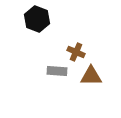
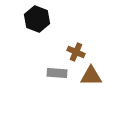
gray rectangle: moved 2 px down
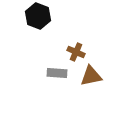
black hexagon: moved 1 px right, 3 px up
brown triangle: rotated 10 degrees counterclockwise
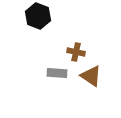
brown cross: rotated 12 degrees counterclockwise
brown triangle: rotated 45 degrees clockwise
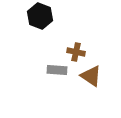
black hexagon: moved 2 px right
gray rectangle: moved 3 px up
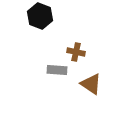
brown triangle: moved 8 px down
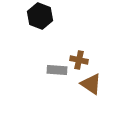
brown cross: moved 3 px right, 8 px down
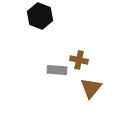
brown triangle: moved 4 px down; rotated 35 degrees clockwise
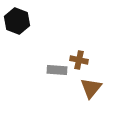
black hexagon: moved 23 px left, 5 px down
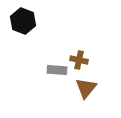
black hexagon: moved 6 px right
brown triangle: moved 5 px left
